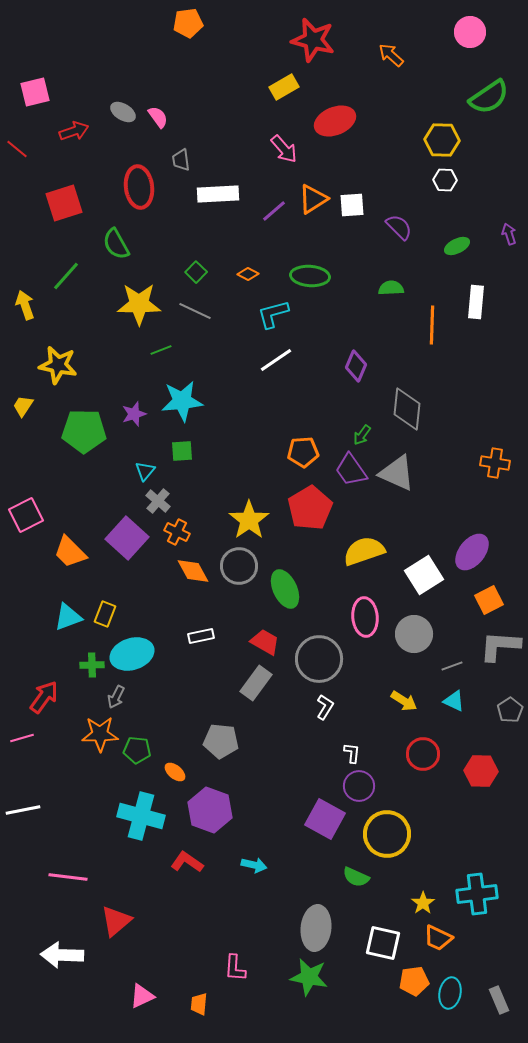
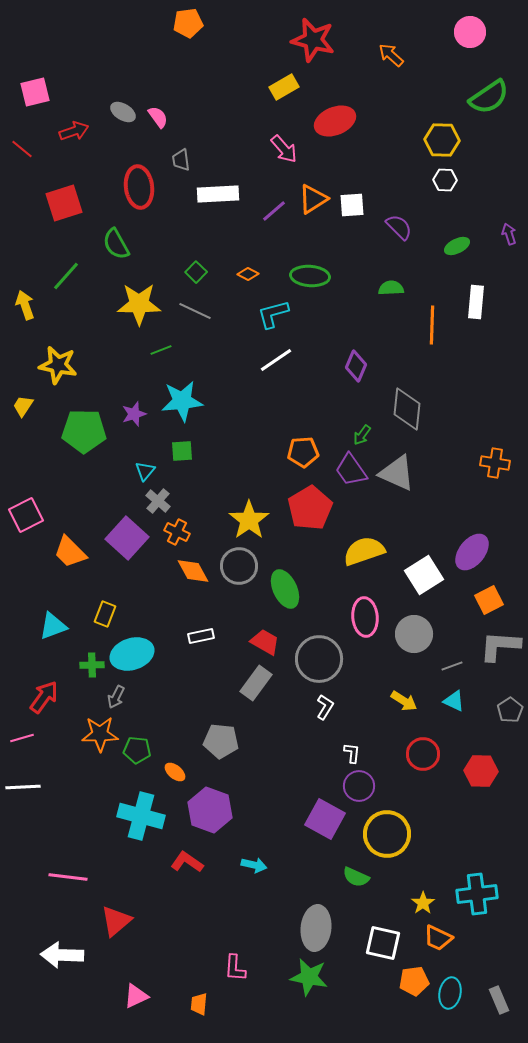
red line at (17, 149): moved 5 px right
cyan triangle at (68, 617): moved 15 px left, 9 px down
white line at (23, 810): moved 23 px up; rotated 8 degrees clockwise
pink triangle at (142, 996): moved 6 px left
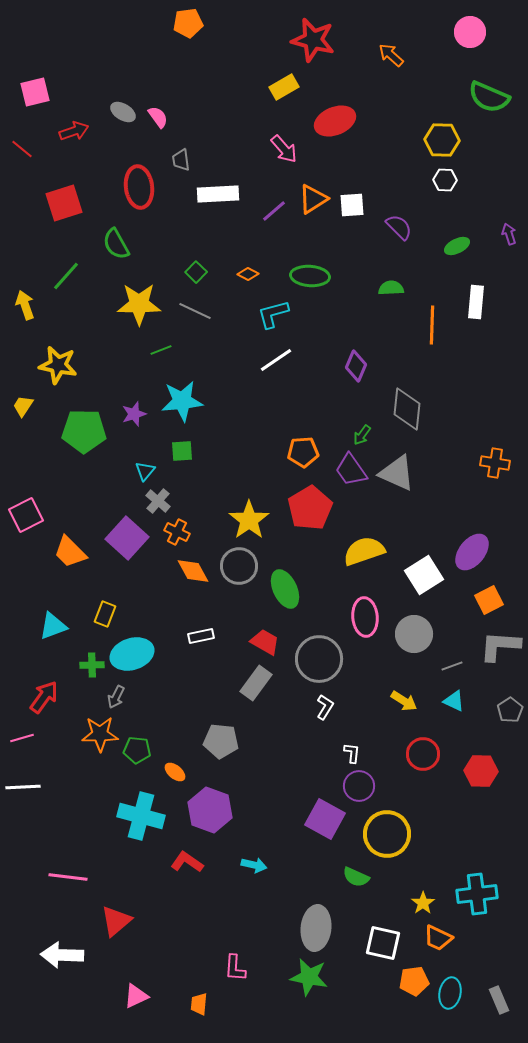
green semicircle at (489, 97): rotated 57 degrees clockwise
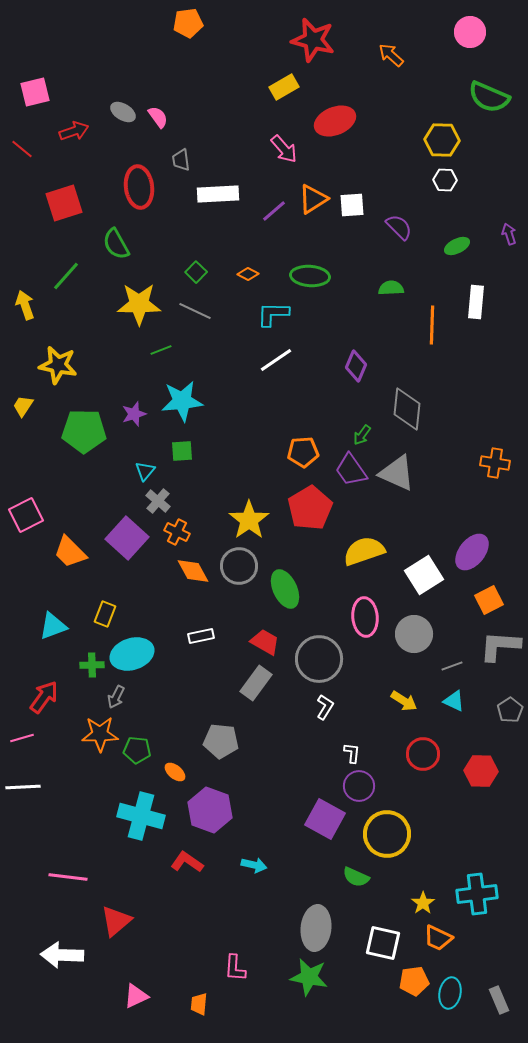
cyan L-shape at (273, 314): rotated 16 degrees clockwise
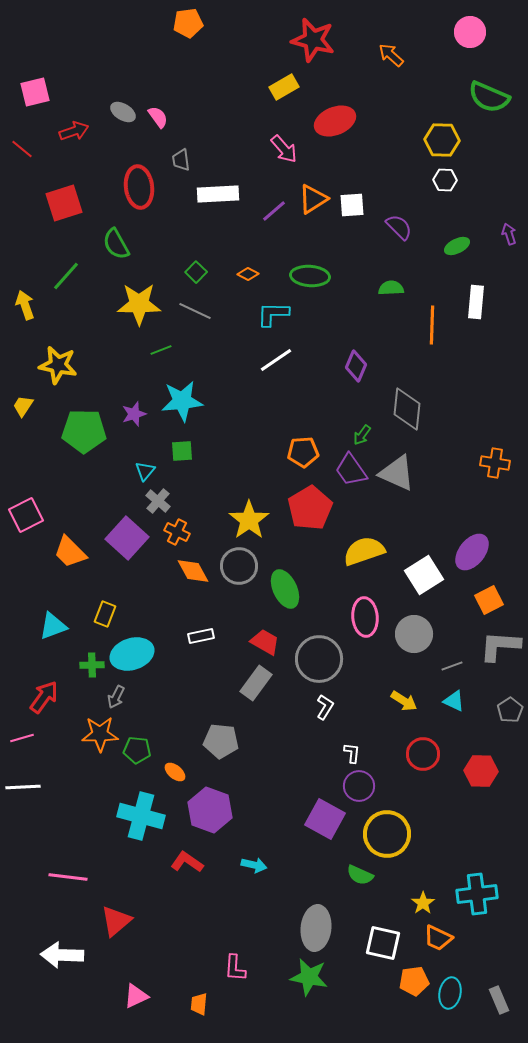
green semicircle at (356, 877): moved 4 px right, 2 px up
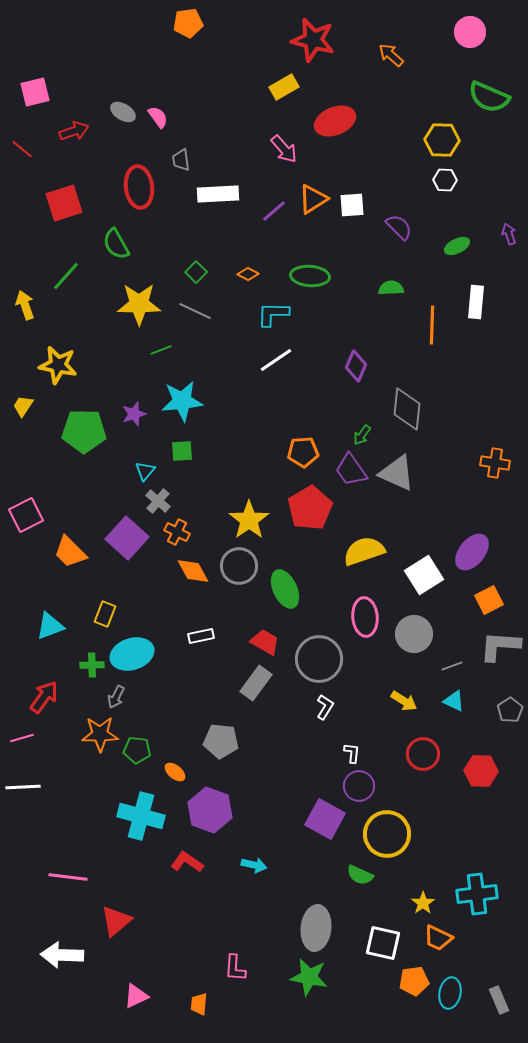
cyan triangle at (53, 626): moved 3 px left
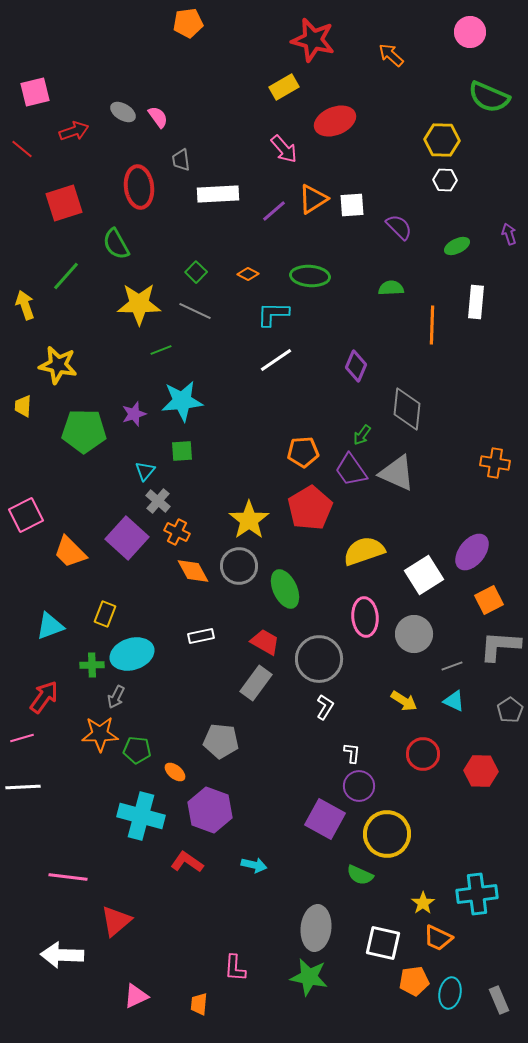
yellow trapezoid at (23, 406): rotated 30 degrees counterclockwise
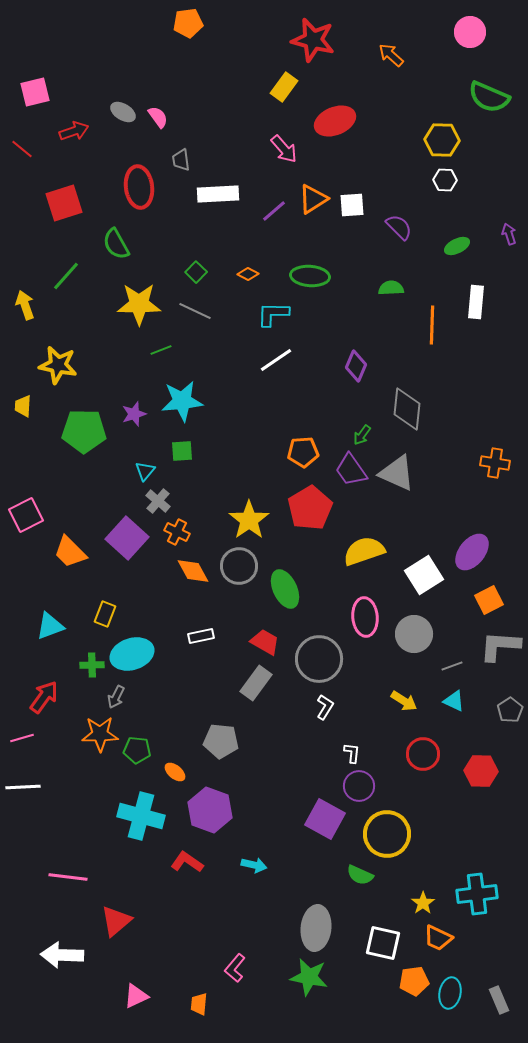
yellow rectangle at (284, 87): rotated 24 degrees counterclockwise
pink L-shape at (235, 968): rotated 36 degrees clockwise
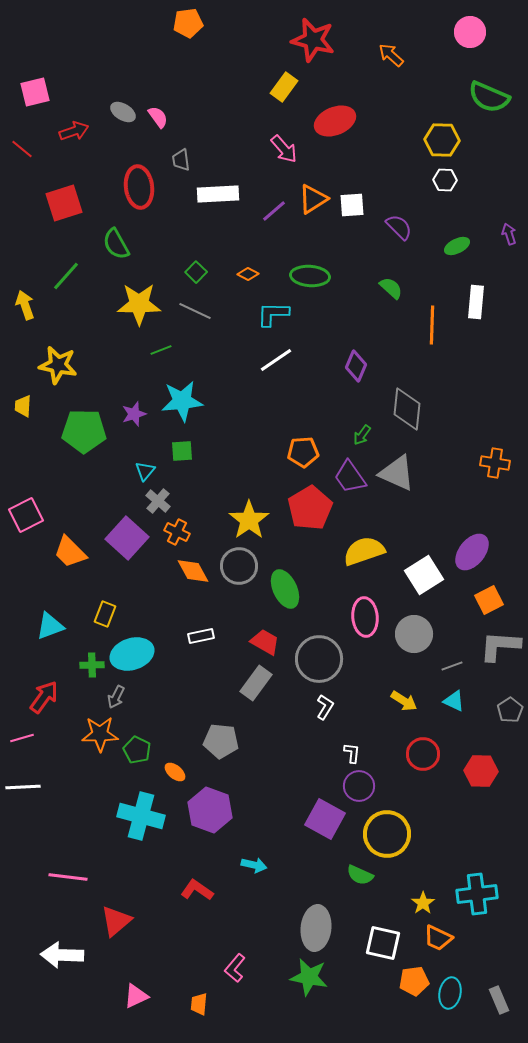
green semicircle at (391, 288): rotated 45 degrees clockwise
purple trapezoid at (351, 470): moved 1 px left, 7 px down
green pentagon at (137, 750): rotated 20 degrees clockwise
red L-shape at (187, 862): moved 10 px right, 28 px down
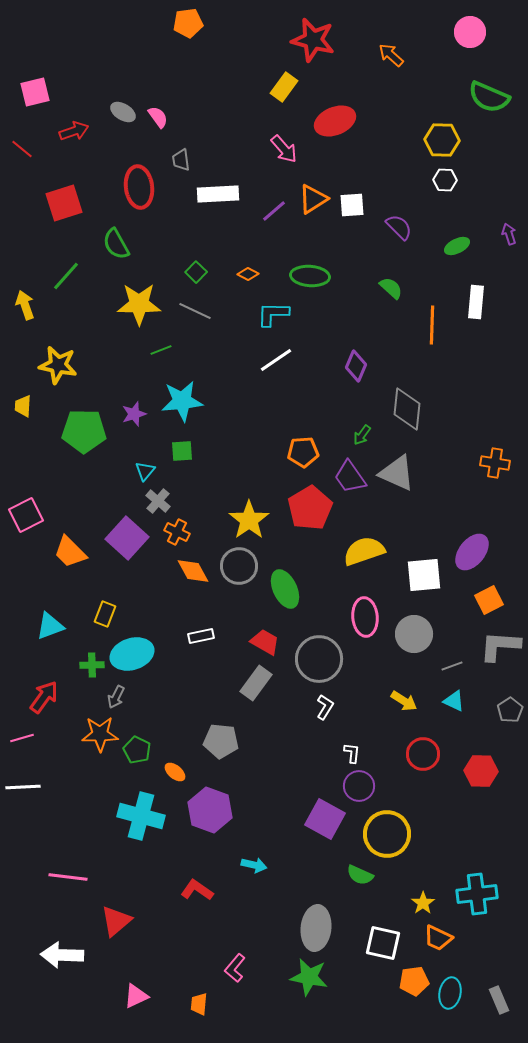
white square at (424, 575): rotated 27 degrees clockwise
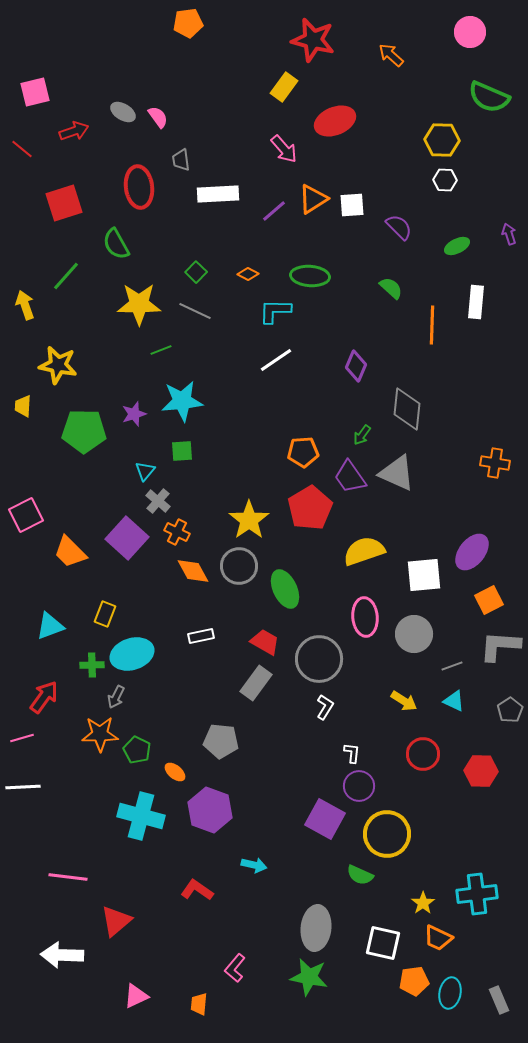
cyan L-shape at (273, 314): moved 2 px right, 3 px up
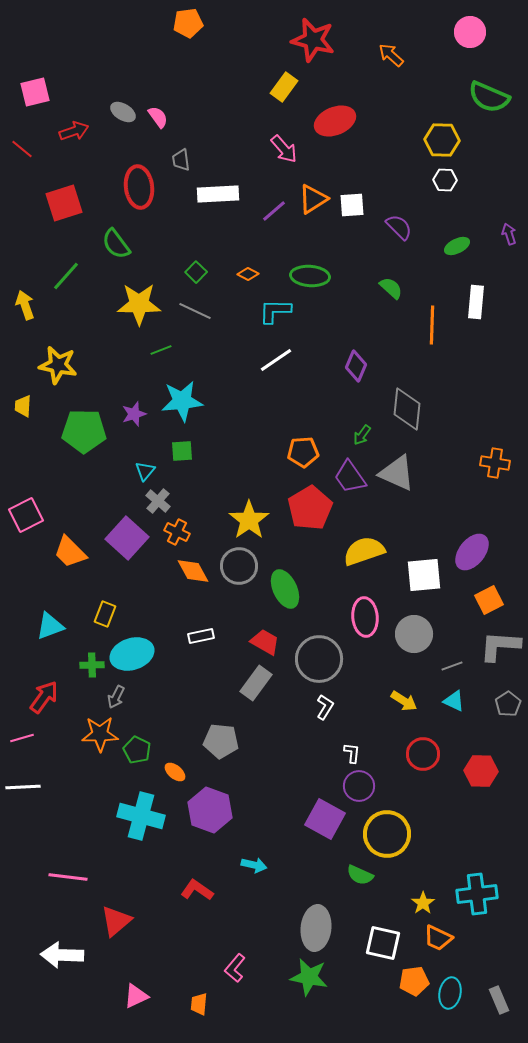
green semicircle at (116, 244): rotated 8 degrees counterclockwise
gray pentagon at (510, 710): moved 2 px left, 6 px up
